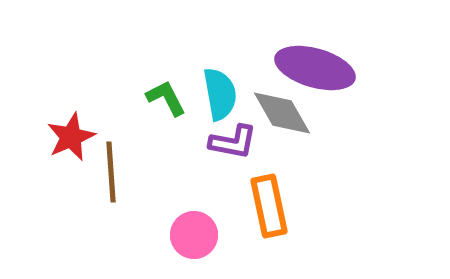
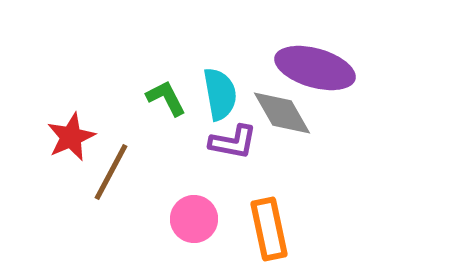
brown line: rotated 32 degrees clockwise
orange rectangle: moved 23 px down
pink circle: moved 16 px up
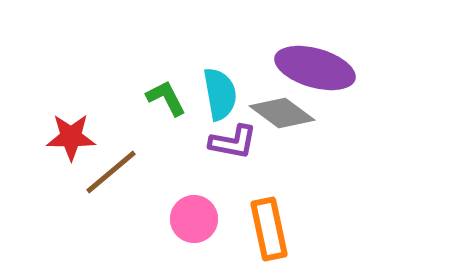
gray diamond: rotated 24 degrees counterclockwise
red star: rotated 24 degrees clockwise
brown line: rotated 22 degrees clockwise
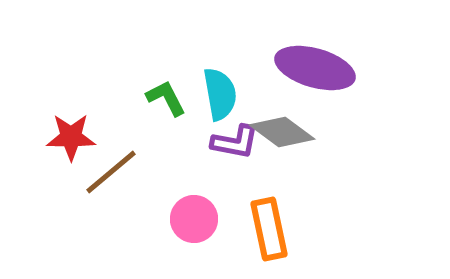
gray diamond: moved 19 px down
purple L-shape: moved 2 px right
